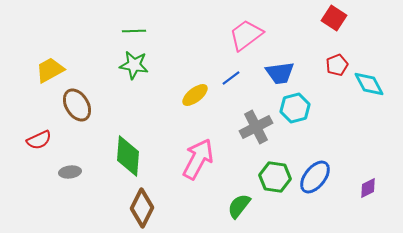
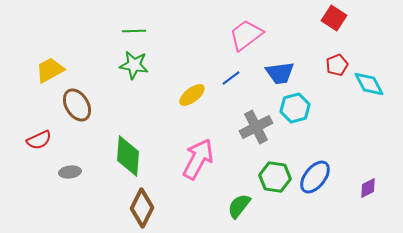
yellow ellipse: moved 3 px left
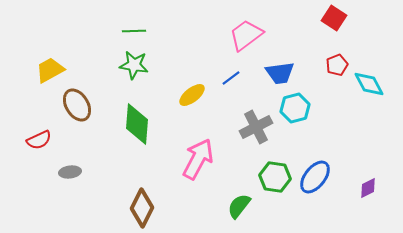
green diamond: moved 9 px right, 32 px up
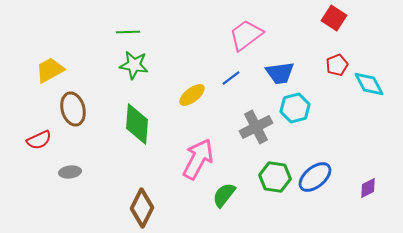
green line: moved 6 px left, 1 px down
brown ellipse: moved 4 px left, 4 px down; rotated 16 degrees clockwise
blue ellipse: rotated 12 degrees clockwise
green semicircle: moved 15 px left, 11 px up
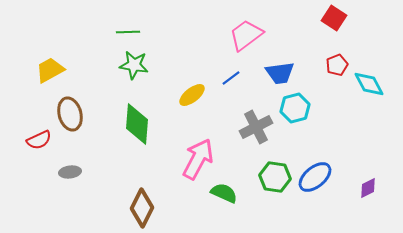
brown ellipse: moved 3 px left, 5 px down
green semicircle: moved 2 px up; rotated 76 degrees clockwise
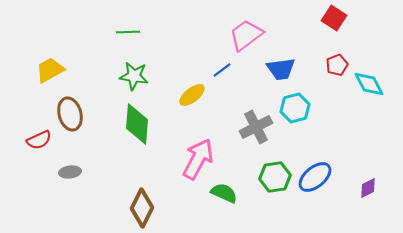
green star: moved 11 px down
blue trapezoid: moved 1 px right, 4 px up
blue line: moved 9 px left, 8 px up
green hexagon: rotated 16 degrees counterclockwise
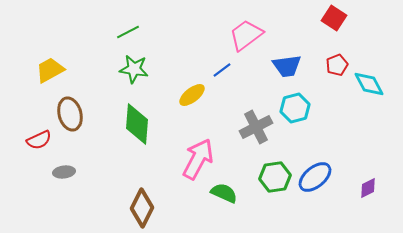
green line: rotated 25 degrees counterclockwise
blue trapezoid: moved 6 px right, 3 px up
green star: moved 7 px up
gray ellipse: moved 6 px left
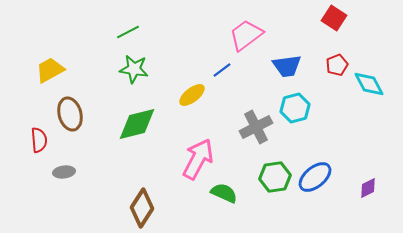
green diamond: rotated 72 degrees clockwise
red semicircle: rotated 70 degrees counterclockwise
brown diamond: rotated 6 degrees clockwise
